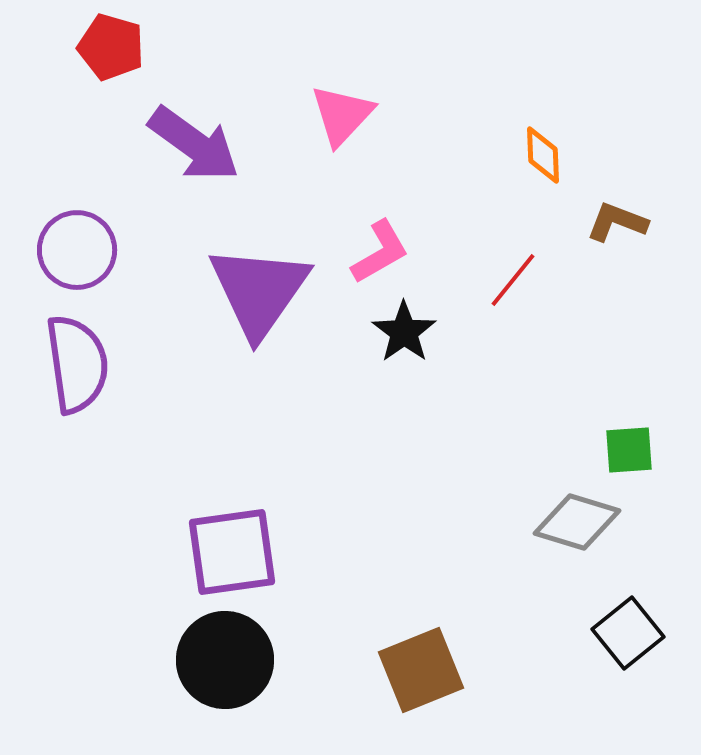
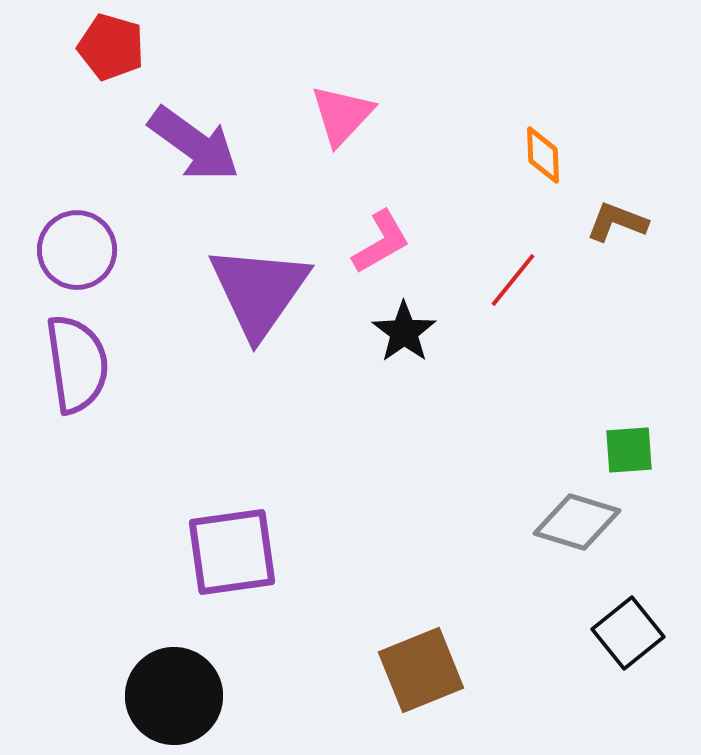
pink L-shape: moved 1 px right, 10 px up
black circle: moved 51 px left, 36 px down
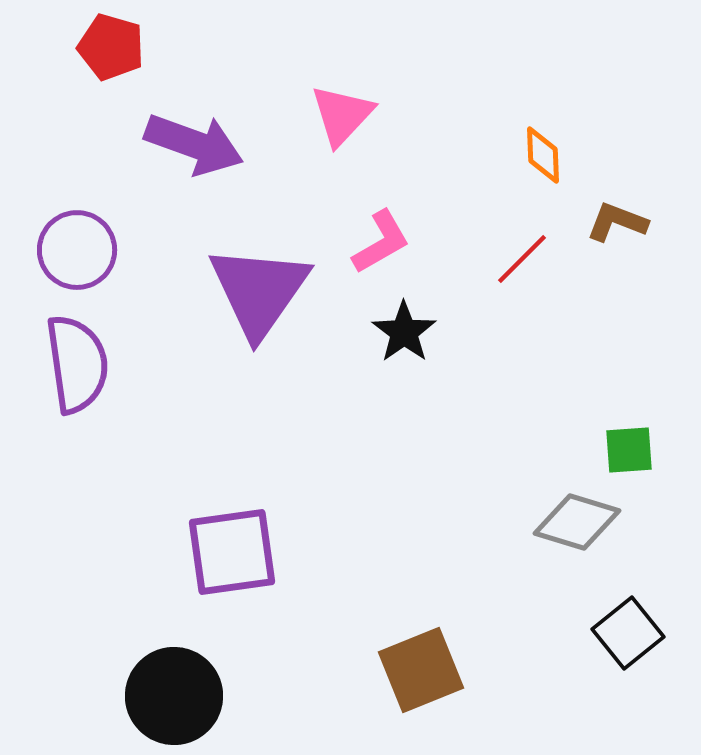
purple arrow: rotated 16 degrees counterclockwise
red line: moved 9 px right, 21 px up; rotated 6 degrees clockwise
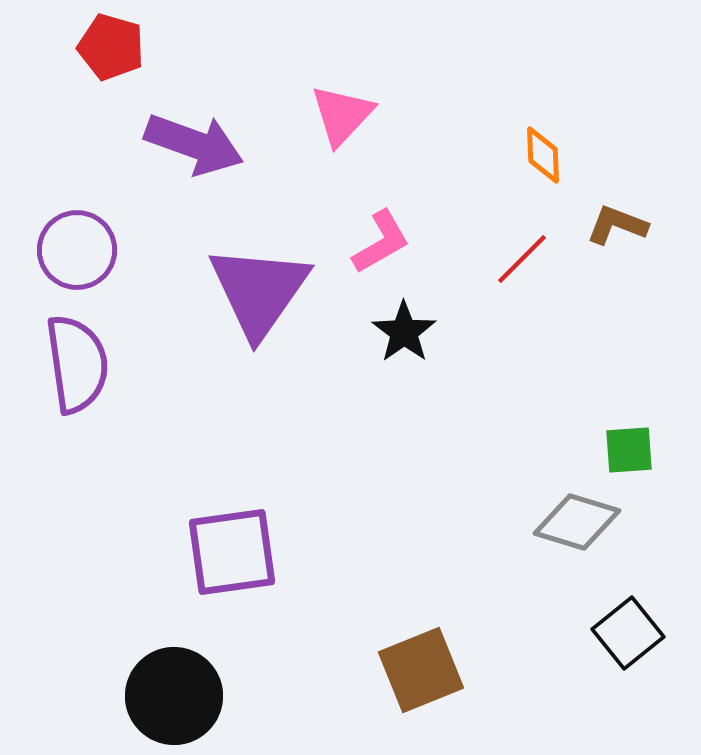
brown L-shape: moved 3 px down
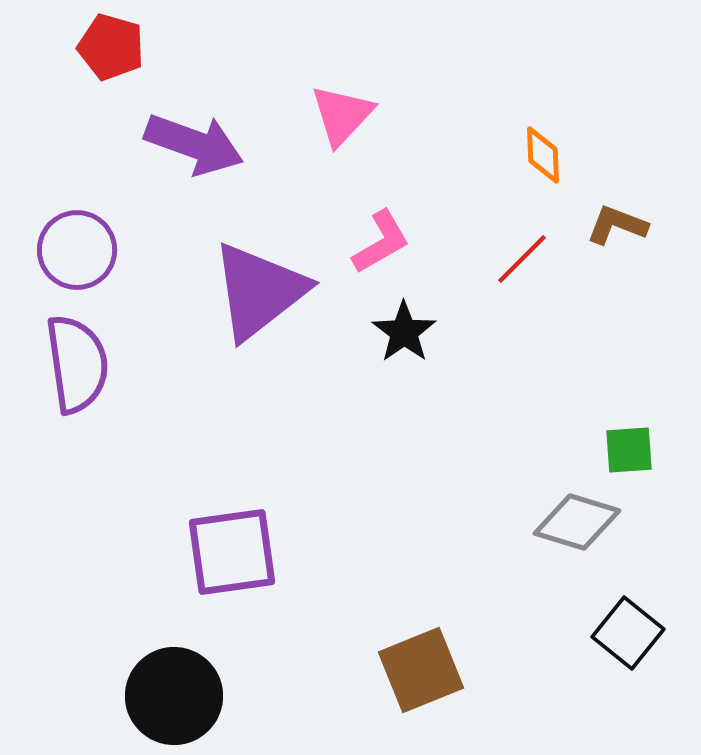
purple triangle: rotated 17 degrees clockwise
black square: rotated 12 degrees counterclockwise
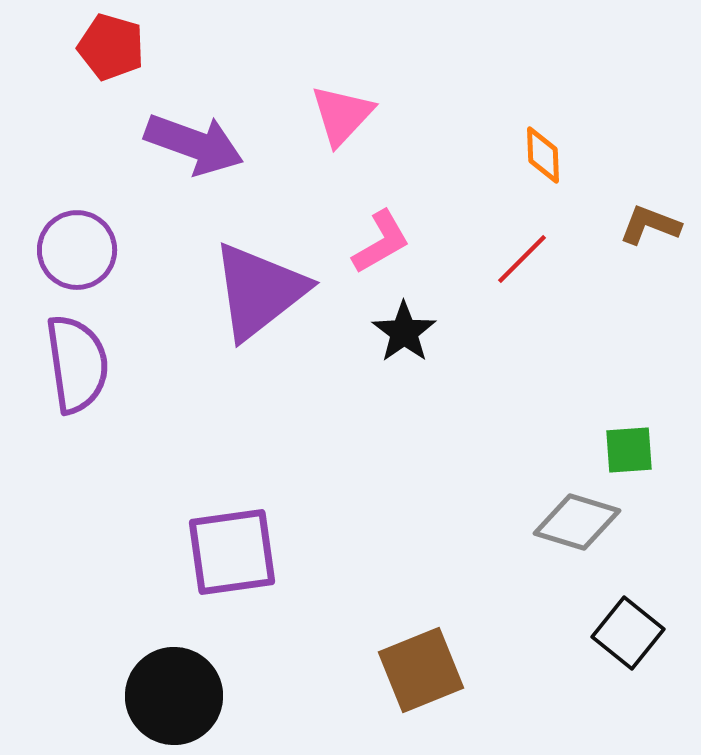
brown L-shape: moved 33 px right
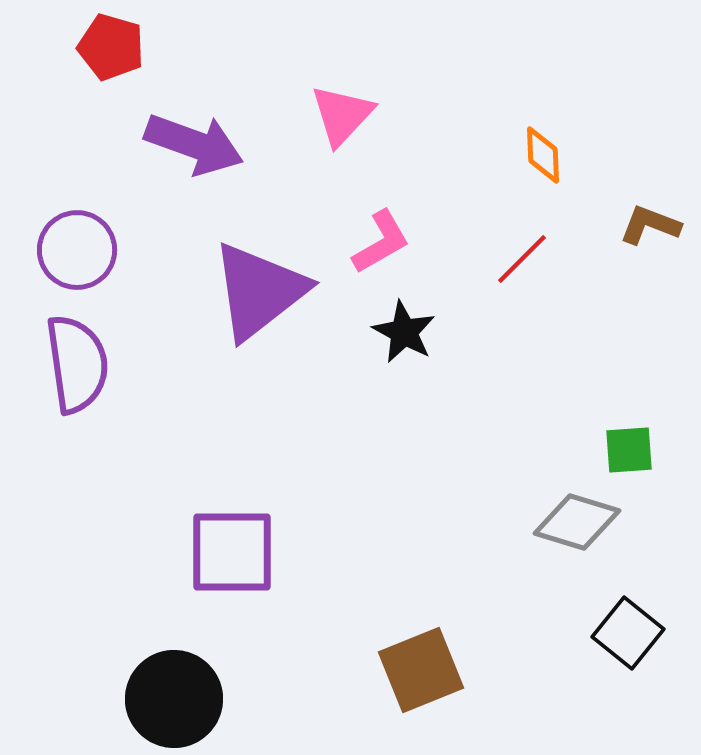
black star: rotated 8 degrees counterclockwise
purple square: rotated 8 degrees clockwise
black circle: moved 3 px down
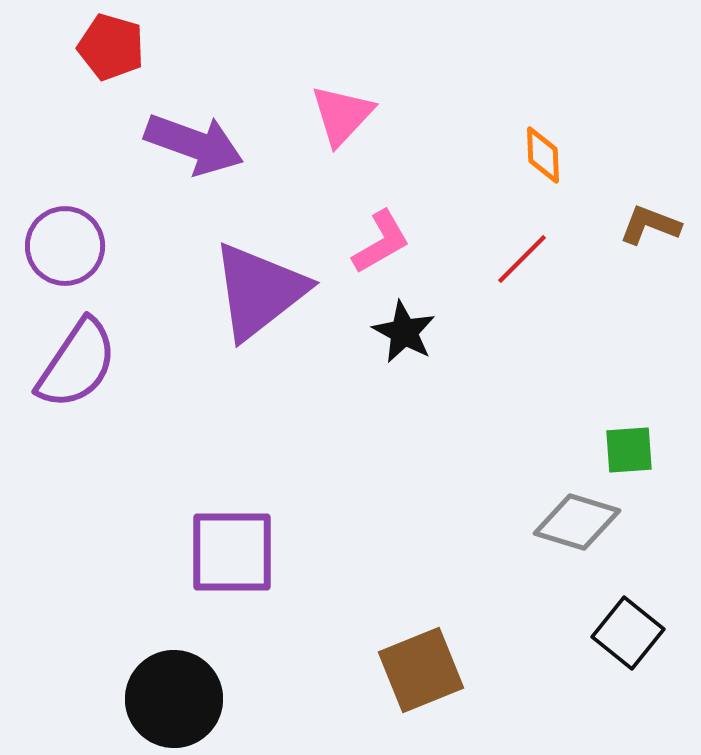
purple circle: moved 12 px left, 4 px up
purple semicircle: rotated 42 degrees clockwise
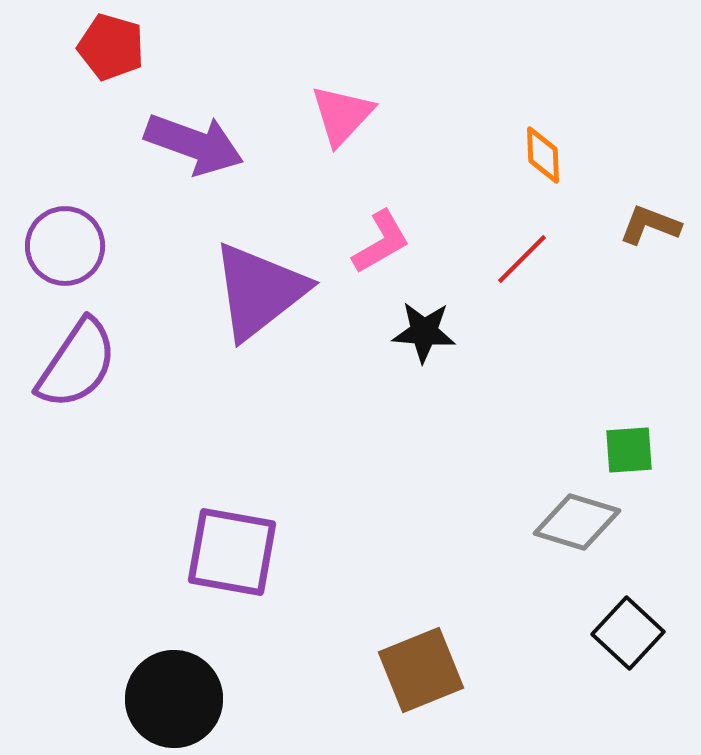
black star: moved 20 px right; rotated 24 degrees counterclockwise
purple square: rotated 10 degrees clockwise
black square: rotated 4 degrees clockwise
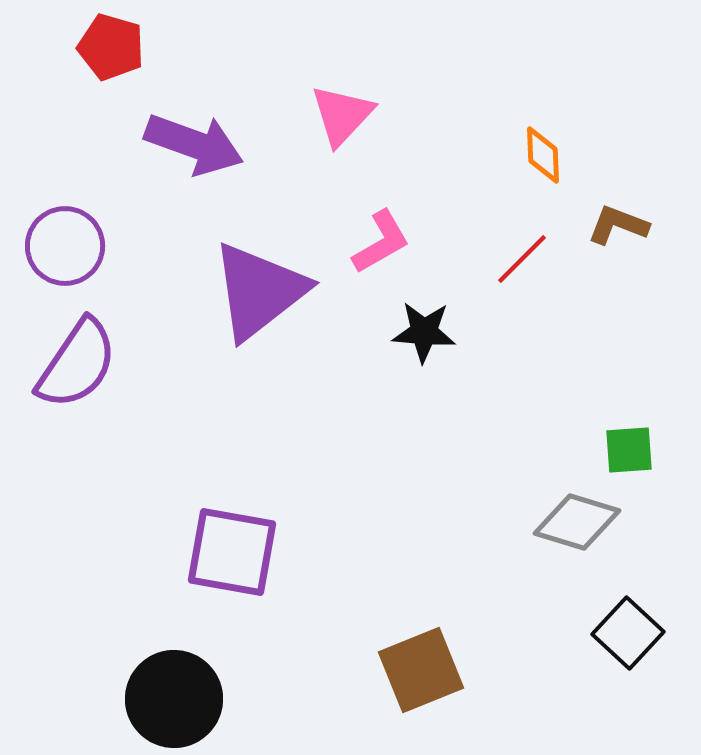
brown L-shape: moved 32 px left
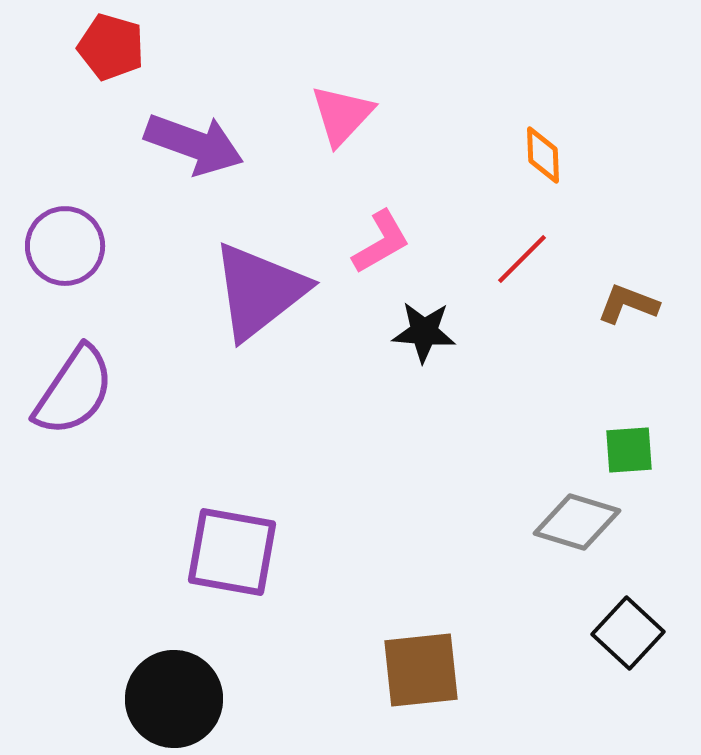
brown L-shape: moved 10 px right, 79 px down
purple semicircle: moved 3 px left, 27 px down
brown square: rotated 16 degrees clockwise
